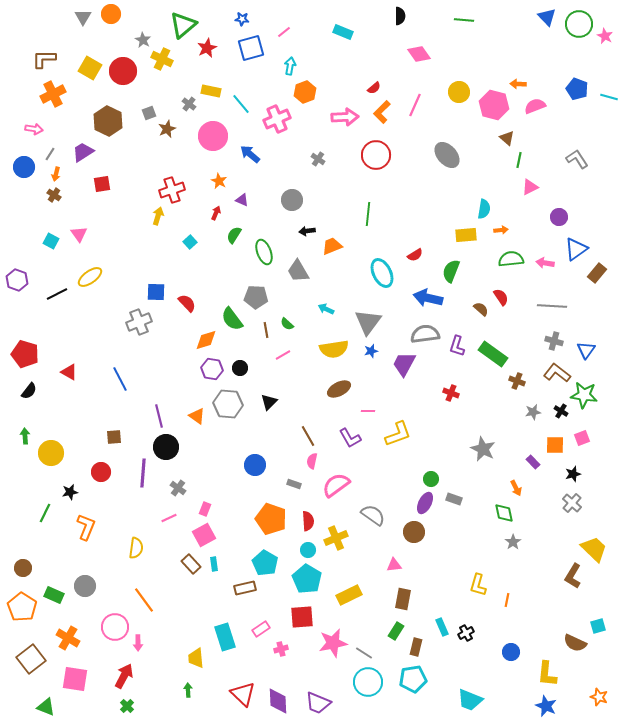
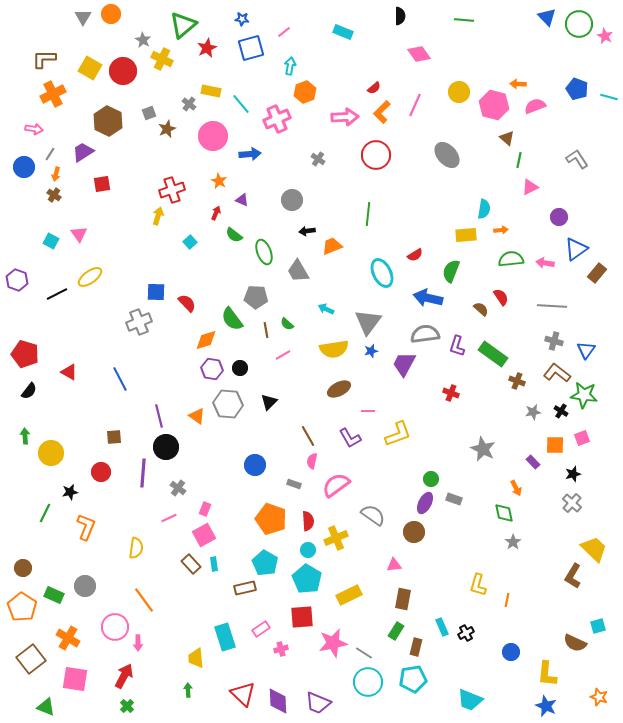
blue arrow at (250, 154): rotated 135 degrees clockwise
green semicircle at (234, 235): rotated 84 degrees counterclockwise
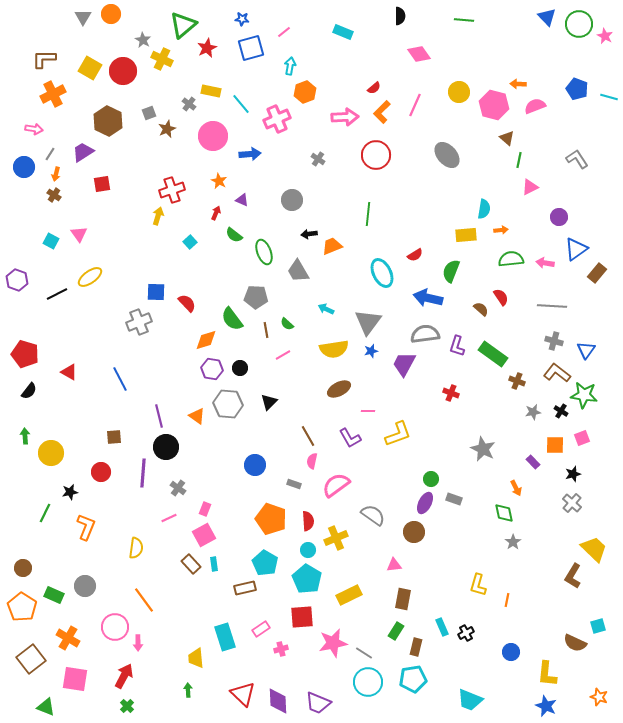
black arrow at (307, 231): moved 2 px right, 3 px down
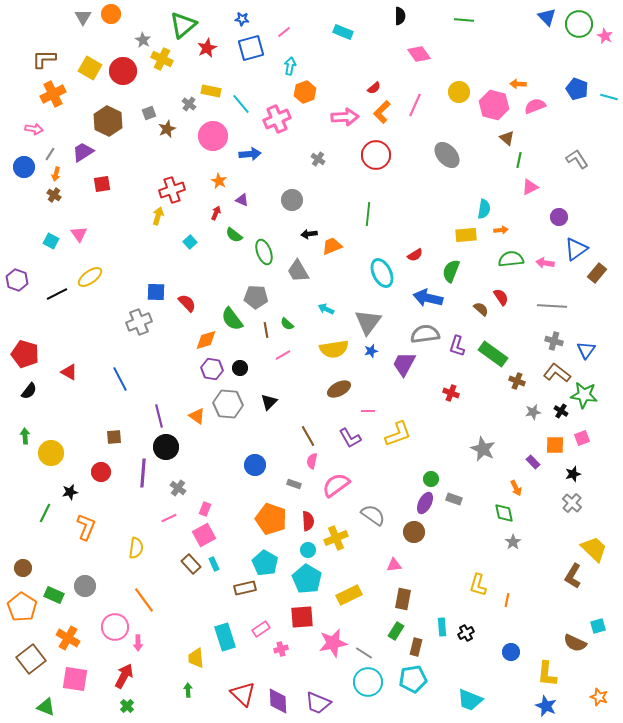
cyan rectangle at (214, 564): rotated 16 degrees counterclockwise
cyan rectangle at (442, 627): rotated 18 degrees clockwise
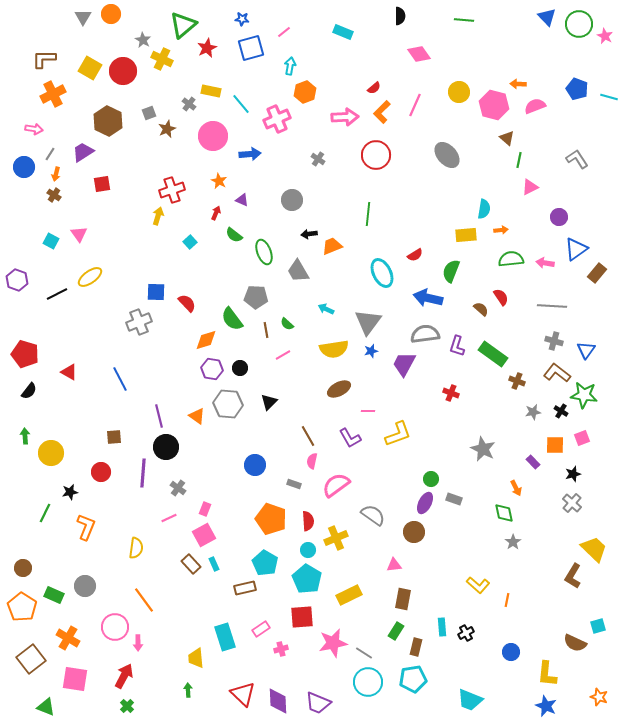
yellow L-shape at (478, 585): rotated 65 degrees counterclockwise
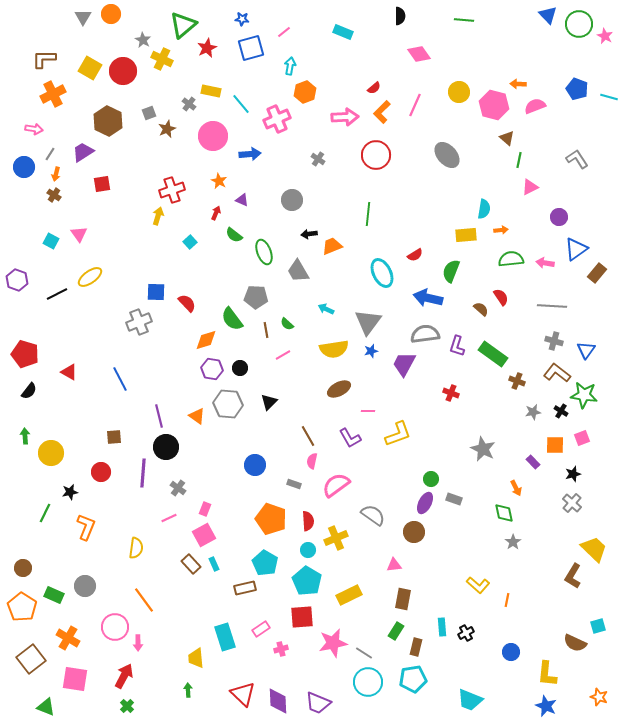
blue triangle at (547, 17): moved 1 px right, 2 px up
cyan pentagon at (307, 579): moved 2 px down
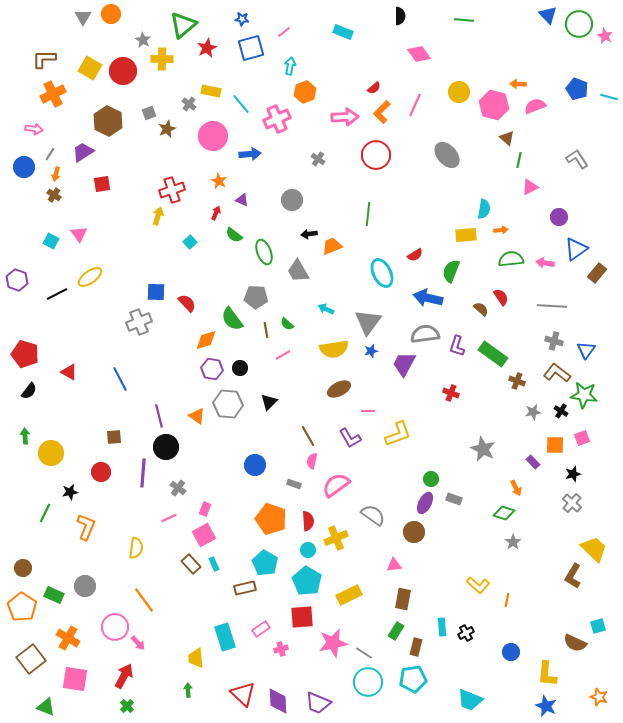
yellow cross at (162, 59): rotated 25 degrees counterclockwise
green diamond at (504, 513): rotated 60 degrees counterclockwise
pink arrow at (138, 643): rotated 42 degrees counterclockwise
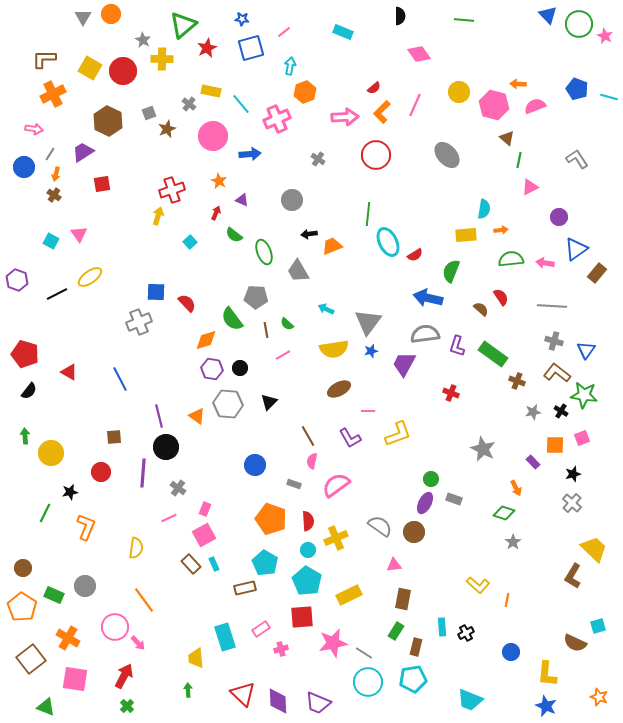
cyan ellipse at (382, 273): moved 6 px right, 31 px up
gray semicircle at (373, 515): moved 7 px right, 11 px down
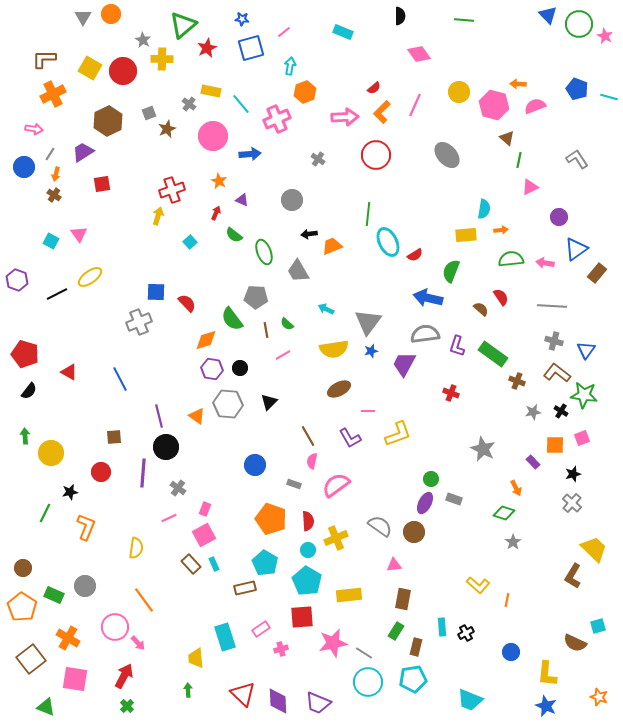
brown hexagon at (108, 121): rotated 8 degrees clockwise
yellow rectangle at (349, 595): rotated 20 degrees clockwise
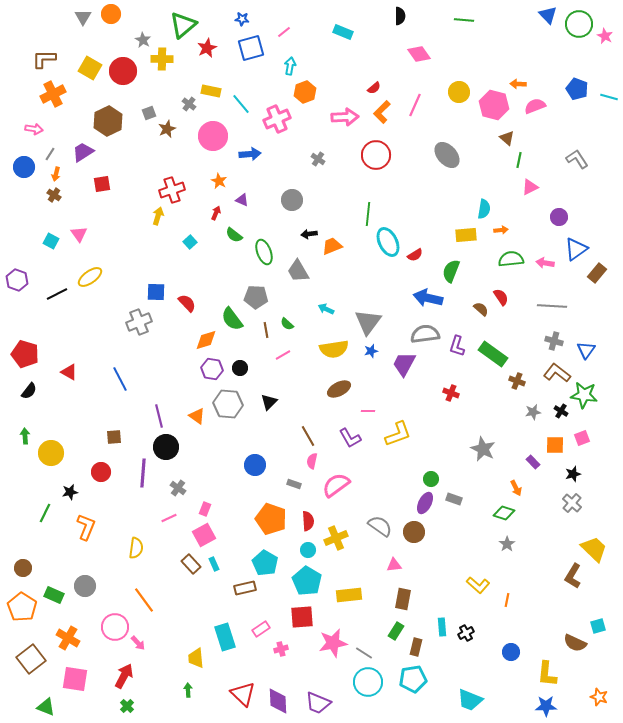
gray star at (513, 542): moved 6 px left, 2 px down
blue star at (546, 706): rotated 25 degrees counterclockwise
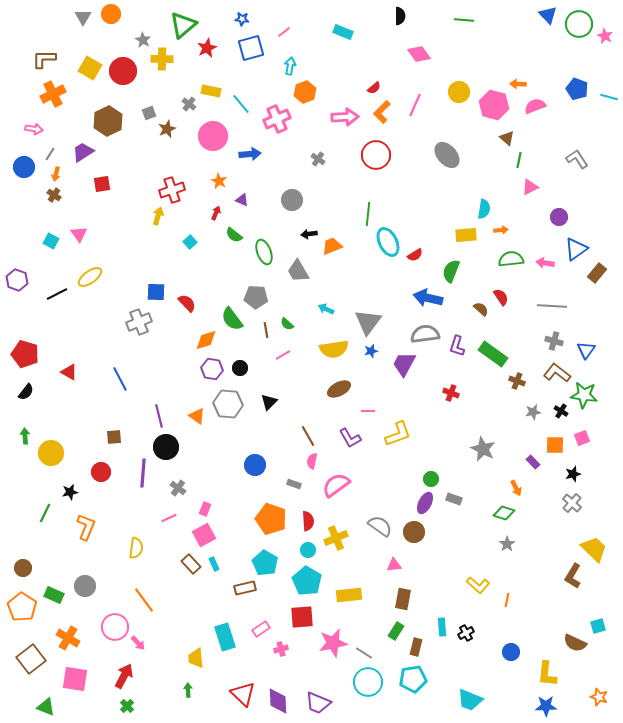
black semicircle at (29, 391): moved 3 px left, 1 px down
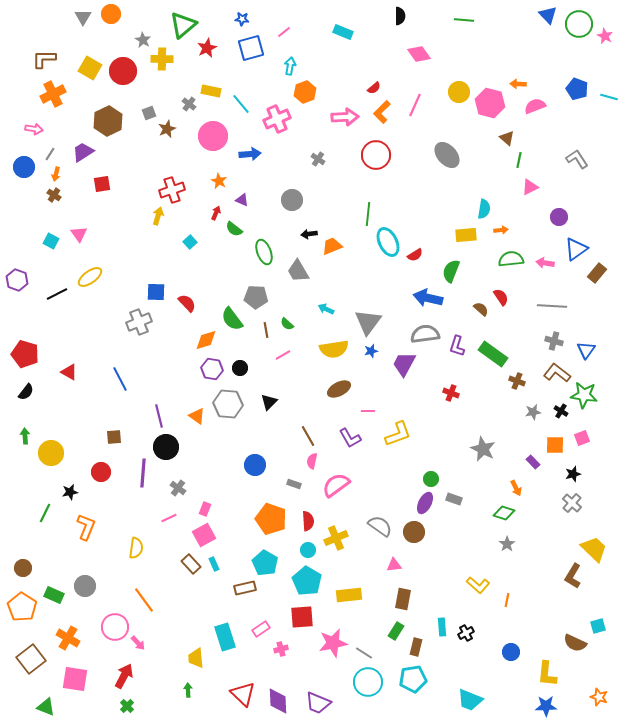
pink hexagon at (494, 105): moved 4 px left, 2 px up
green semicircle at (234, 235): moved 6 px up
